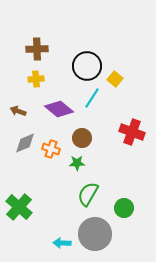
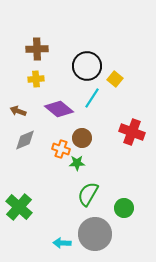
gray diamond: moved 3 px up
orange cross: moved 10 px right
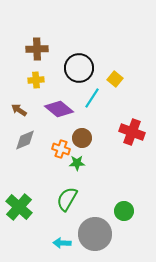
black circle: moved 8 px left, 2 px down
yellow cross: moved 1 px down
brown arrow: moved 1 px right, 1 px up; rotated 14 degrees clockwise
green semicircle: moved 21 px left, 5 px down
green circle: moved 3 px down
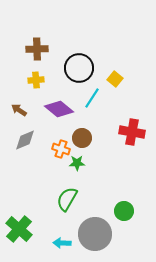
red cross: rotated 10 degrees counterclockwise
green cross: moved 22 px down
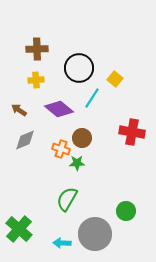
green circle: moved 2 px right
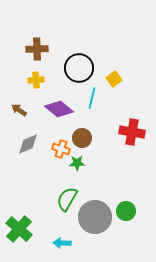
yellow square: moved 1 px left; rotated 14 degrees clockwise
cyan line: rotated 20 degrees counterclockwise
gray diamond: moved 3 px right, 4 px down
gray circle: moved 17 px up
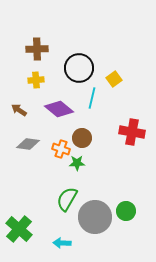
gray diamond: rotated 30 degrees clockwise
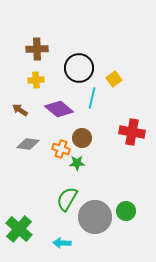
brown arrow: moved 1 px right
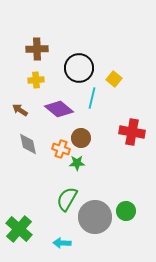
yellow square: rotated 14 degrees counterclockwise
brown circle: moved 1 px left
gray diamond: rotated 70 degrees clockwise
